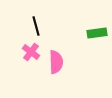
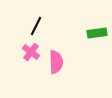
black line: rotated 42 degrees clockwise
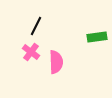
green rectangle: moved 4 px down
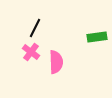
black line: moved 1 px left, 2 px down
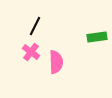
black line: moved 2 px up
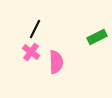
black line: moved 3 px down
green rectangle: rotated 18 degrees counterclockwise
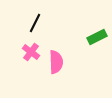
black line: moved 6 px up
